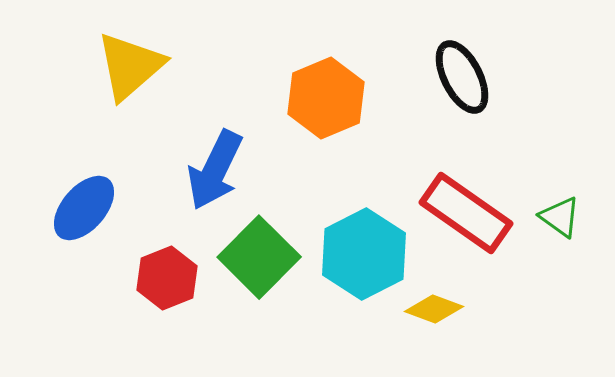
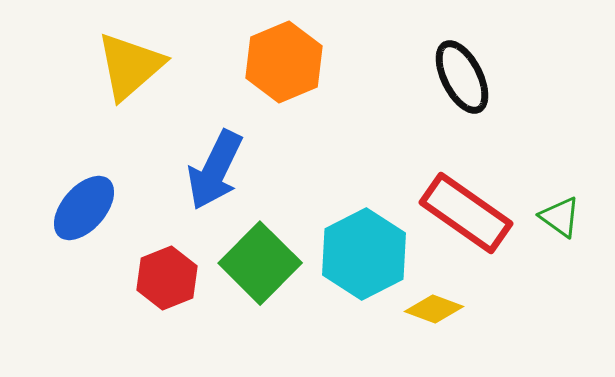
orange hexagon: moved 42 px left, 36 px up
green square: moved 1 px right, 6 px down
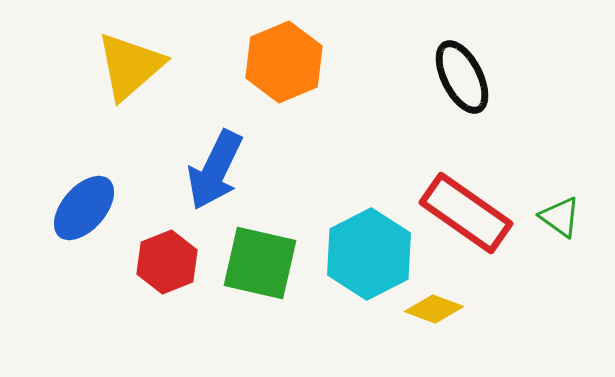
cyan hexagon: moved 5 px right
green square: rotated 32 degrees counterclockwise
red hexagon: moved 16 px up
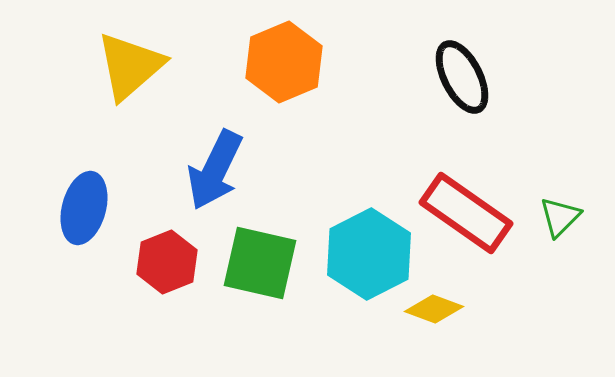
blue ellipse: rotated 26 degrees counterclockwise
green triangle: rotated 39 degrees clockwise
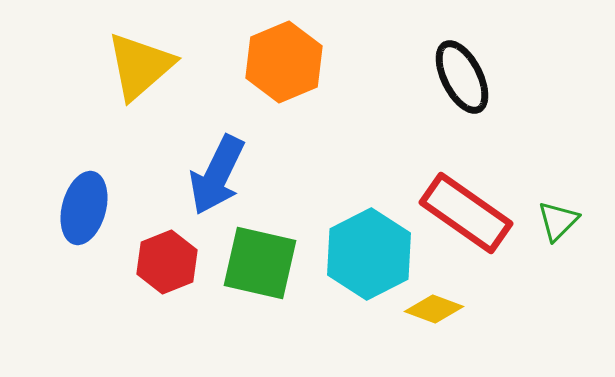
yellow triangle: moved 10 px right
blue arrow: moved 2 px right, 5 px down
green triangle: moved 2 px left, 4 px down
